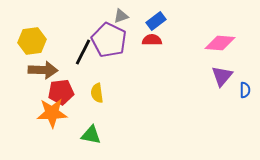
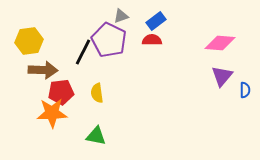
yellow hexagon: moved 3 px left
green triangle: moved 5 px right, 1 px down
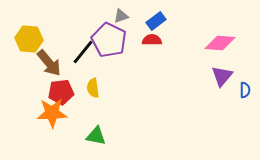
yellow hexagon: moved 2 px up; rotated 12 degrees clockwise
black line: rotated 12 degrees clockwise
brown arrow: moved 6 px right, 7 px up; rotated 48 degrees clockwise
yellow semicircle: moved 4 px left, 5 px up
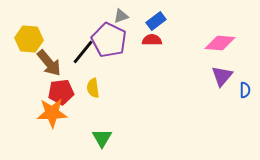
green triangle: moved 6 px right, 2 px down; rotated 50 degrees clockwise
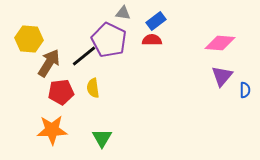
gray triangle: moved 2 px right, 3 px up; rotated 28 degrees clockwise
black line: moved 1 px right, 4 px down; rotated 12 degrees clockwise
brown arrow: rotated 108 degrees counterclockwise
orange star: moved 17 px down
